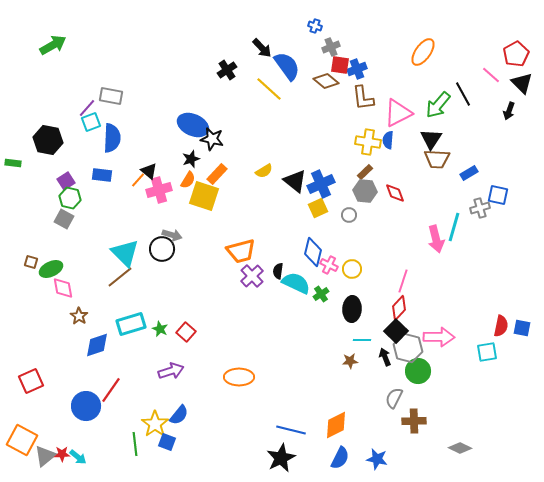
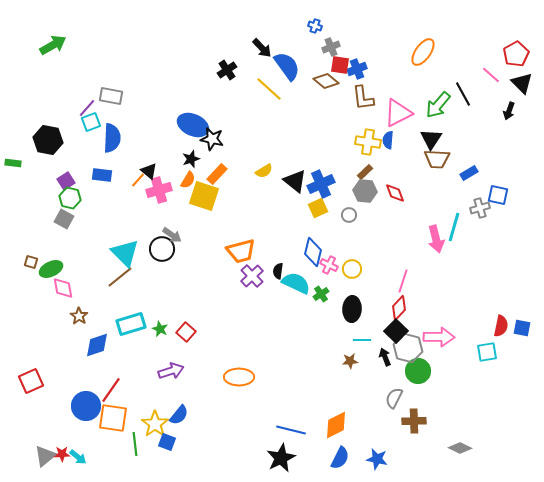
gray arrow at (172, 235): rotated 18 degrees clockwise
orange square at (22, 440): moved 91 px right, 22 px up; rotated 20 degrees counterclockwise
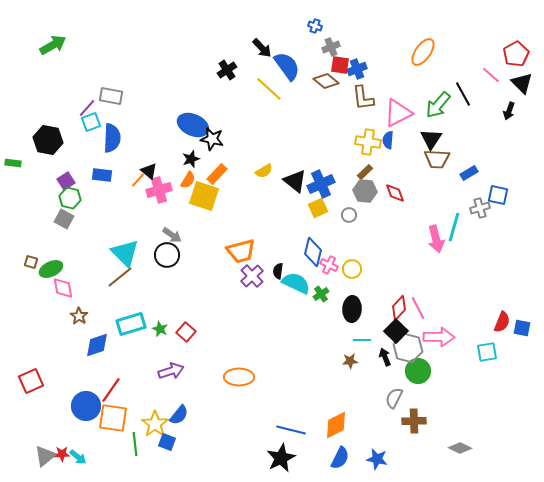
black circle at (162, 249): moved 5 px right, 6 px down
pink line at (403, 281): moved 15 px right, 27 px down; rotated 45 degrees counterclockwise
red semicircle at (501, 326): moved 1 px right, 4 px up; rotated 10 degrees clockwise
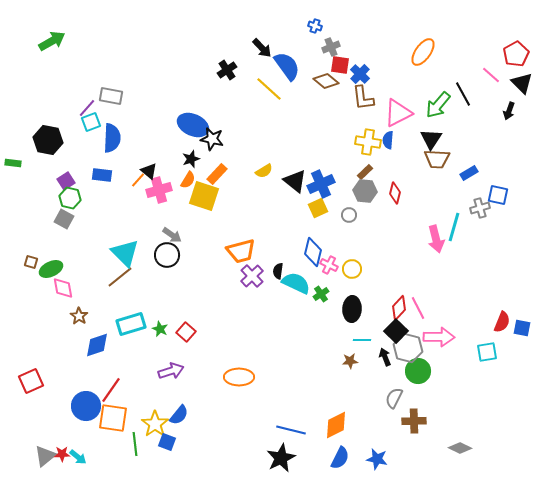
green arrow at (53, 45): moved 1 px left, 4 px up
blue cross at (357, 69): moved 3 px right, 5 px down; rotated 24 degrees counterclockwise
red diamond at (395, 193): rotated 35 degrees clockwise
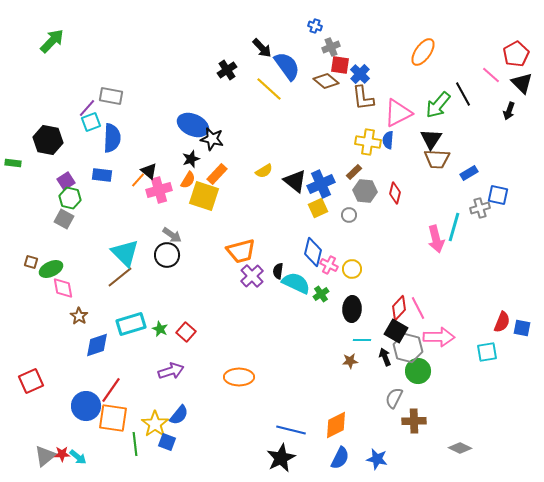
green arrow at (52, 41): rotated 16 degrees counterclockwise
brown rectangle at (365, 172): moved 11 px left
black square at (396, 331): rotated 15 degrees counterclockwise
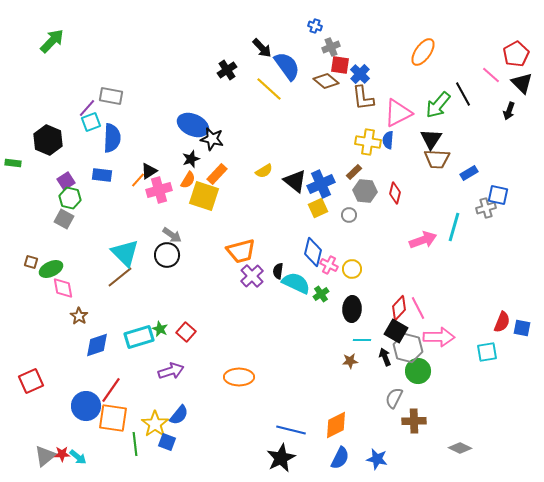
black hexagon at (48, 140): rotated 12 degrees clockwise
black triangle at (149, 171): rotated 48 degrees clockwise
gray cross at (480, 208): moved 6 px right
pink arrow at (436, 239): moved 13 px left, 1 px down; rotated 96 degrees counterclockwise
cyan rectangle at (131, 324): moved 8 px right, 13 px down
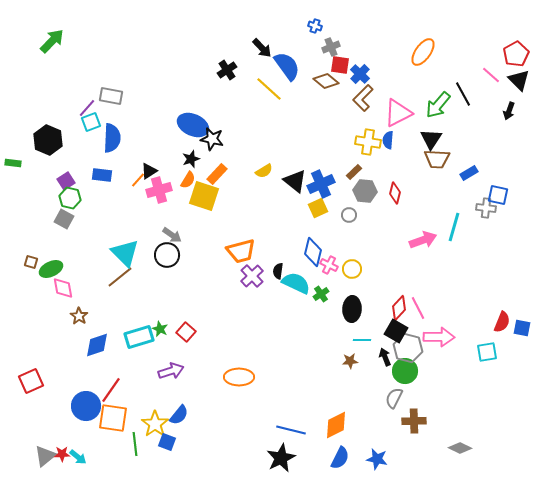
black triangle at (522, 83): moved 3 px left, 3 px up
brown L-shape at (363, 98): rotated 52 degrees clockwise
gray cross at (486, 208): rotated 24 degrees clockwise
green circle at (418, 371): moved 13 px left
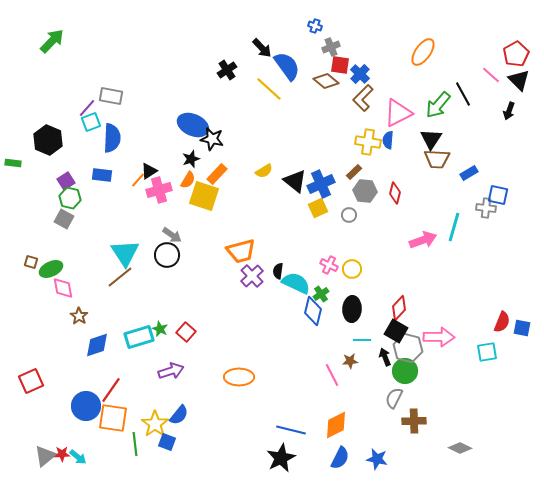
blue diamond at (313, 252): moved 59 px down
cyan triangle at (125, 253): rotated 12 degrees clockwise
pink line at (418, 308): moved 86 px left, 67 px down
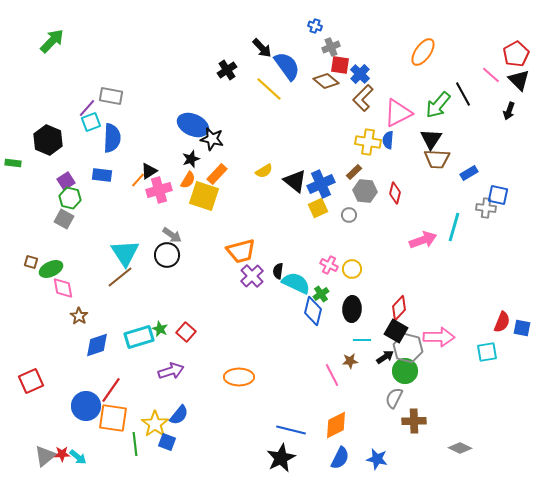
black arrow at (385, 357): rotated 78 degrees clockwise
